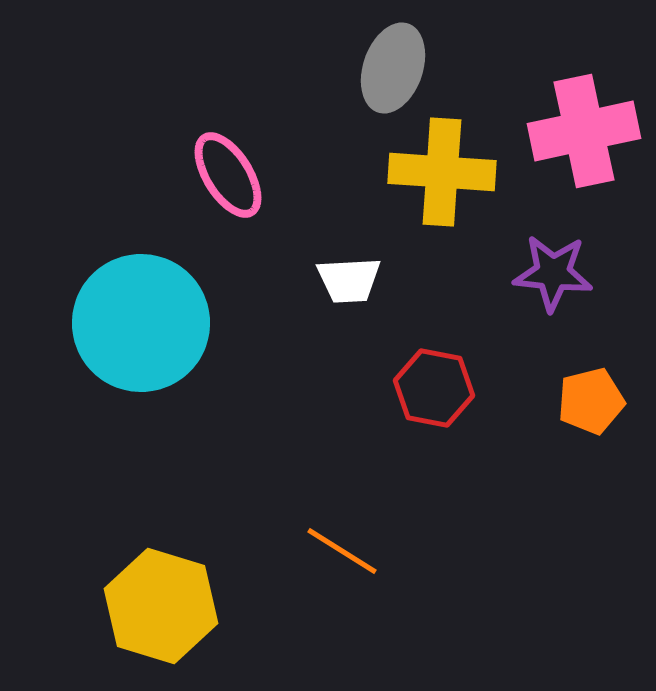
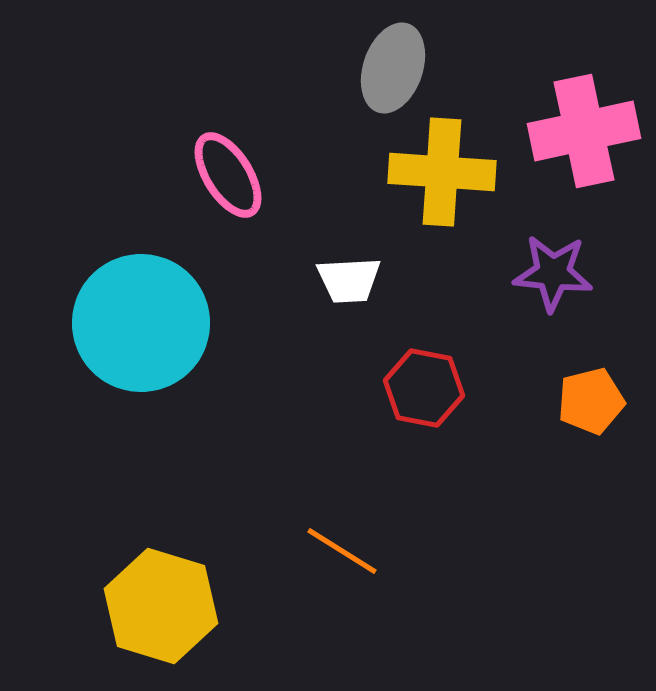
red hexagon: moved 10 px left
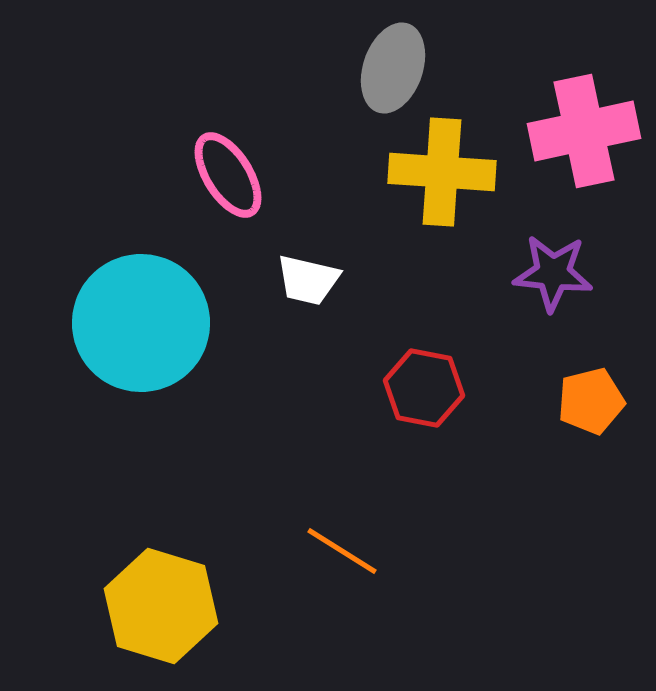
white trapezoid: moved 41 px left; rotated 16 degrees clockwise
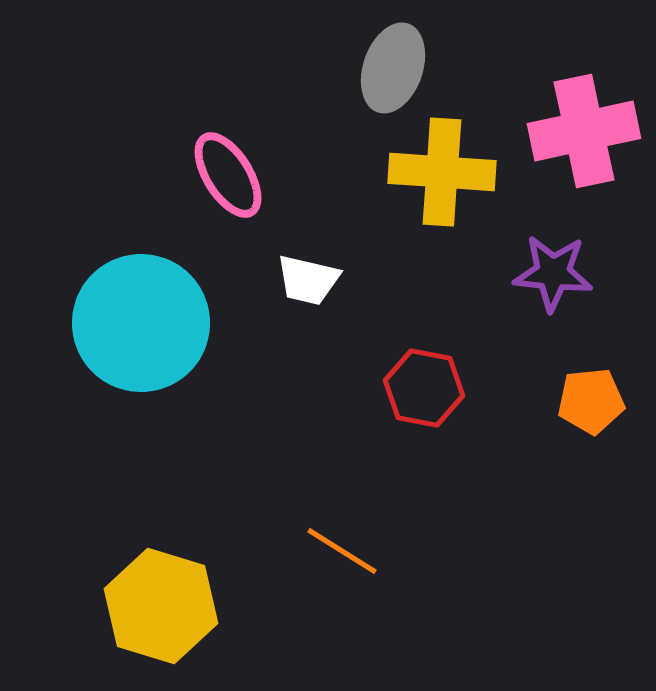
orange pentagon: rotated 8 degrees clockwise
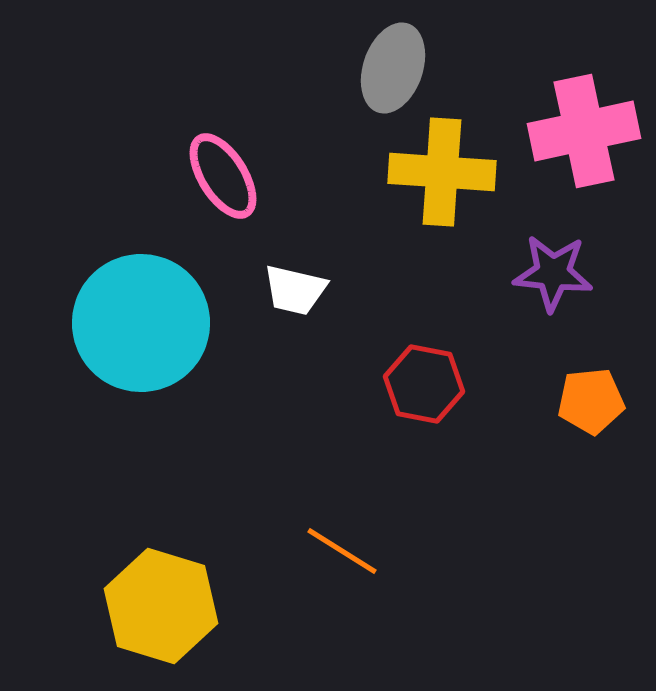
pink ellipse: moved 5 px left, 1 px down
white trapezoid: moved 13 px left, 10 px down
red hexagon: moved 4 px up
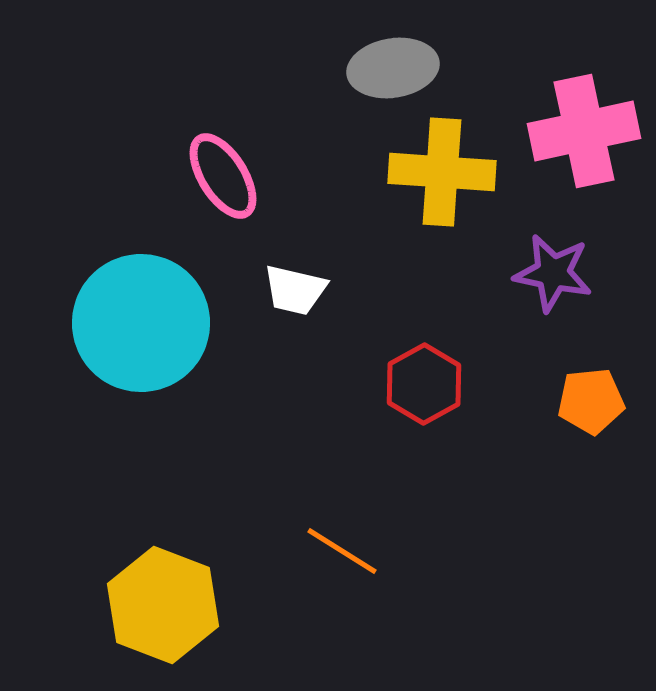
gray ellipse: rotated 62 degrees clockwise
purple star: rotated 6 degrees clockwise
red hexagon: rotated 20 degrees clockwise
yellow hexagon: moved 2 px right, 1 px up; rotated 4 degrees clockwise
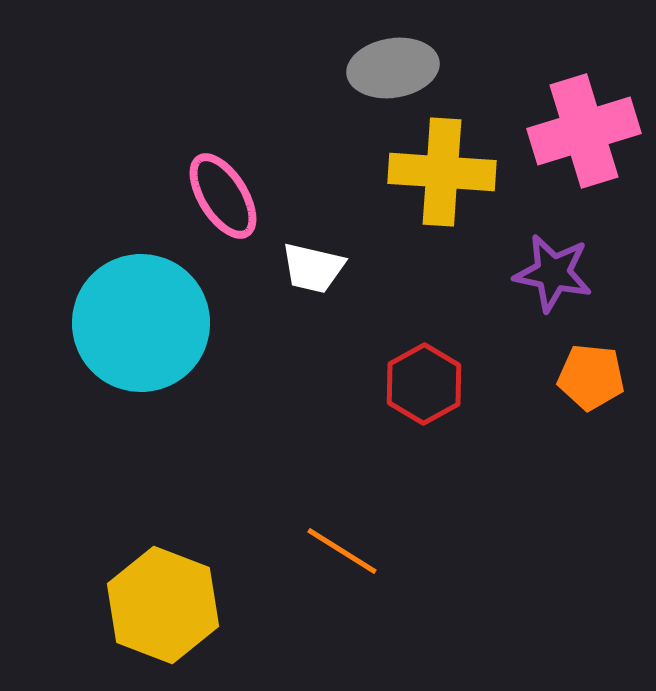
pink cross: rotated 5 degrees counterclockwise
pink ellipse: moved 20 px down
white trapezoid: moved 18 px right, 22 px up
orange pentagon: moved 24 px up; rotated 12 degrees clockwise
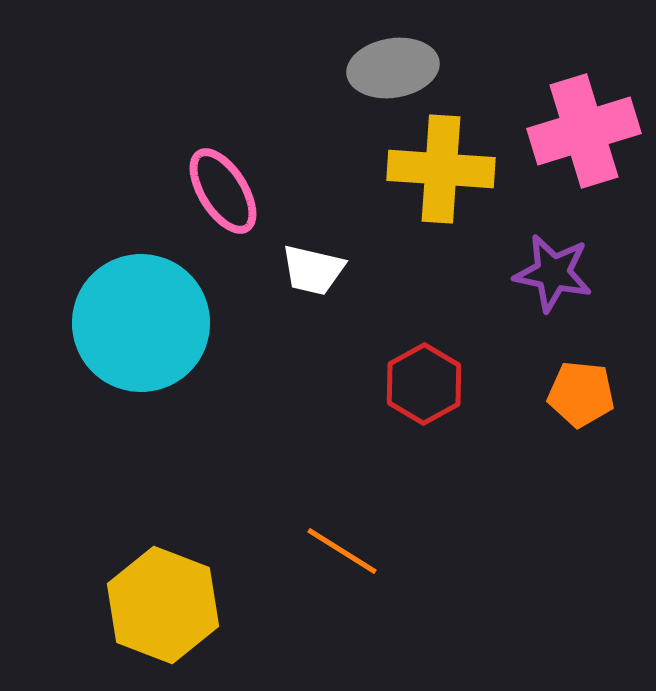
yellow cross: moved 1 px left, 3 px up
pink ellipse: moved 5 px up
white trapezoid: moved 2 px down
orange pentagon: moved 10 px left, 17 px down
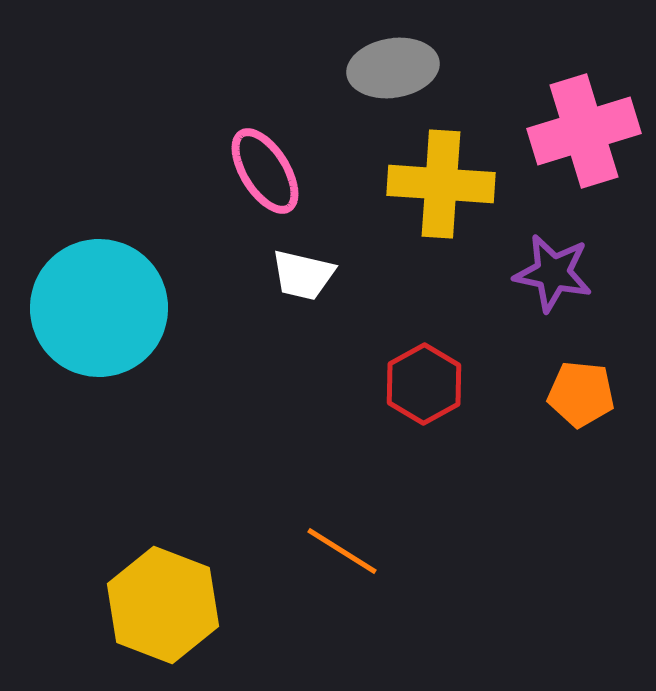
yellow cross: moved 15 px down
pink ellipse: moved 42 px right, 20 px up
white trapezoid: moved 10 px left, 5 px down
cyan circle: moved 42 px left, 15 px up
